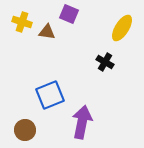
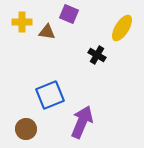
yellow cross: rotated 18 degrees counterclockwise
black cross: moved 8 px left, 7 px up
purple arrow: rotated 12 degrees clockwise
brown circle: moved 1 px right, 1 px up
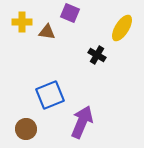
purple square: moved 1 px right, 1 px up
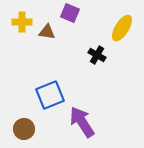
purple arrow: rotated 56 degrees counterclockwise
brown circle: moved 2 px left
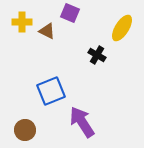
brown triangle: moved 1 px up; rotated 18 degrees clockwise
blue square: moved 1 px right, 4 px up
brown circle: moved 1 px right, 1 px down
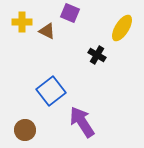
blue square: rotated 16 degrees counterclockwise
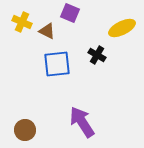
yellow cross: rotated 24 degrees clockwise
yellow ellipse: rotated 32 degrees clockwise
blue square: moved 6 px right, 27 px up; rotated 32 degrees clockwise
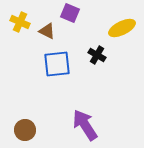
yellow cross: moved 2 px left
purple arrow: moved 3 px right, 3 px down
